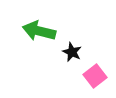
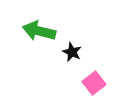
pink square: moved 1 px left, 7 px down
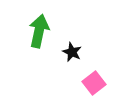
green arrow: rotated 88 degrees clockwise
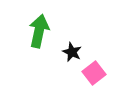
pink square: moved 10 px up
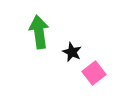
green arrow: moved 1 px down; rotated 20 degrees counterclockwise
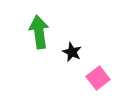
pink square: moved 4 px right, 5 px down
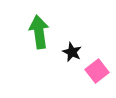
pink square: moved 1 px left, 7 px up
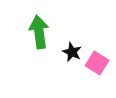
pink square: moved 8 px up; rotated 20 degrees counterclockwise
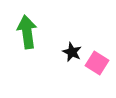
green arrow: moved 12 px left
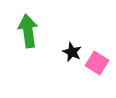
green arrow: moved 1 px right, 1 px up
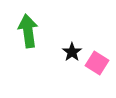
black star: rotated 12 degrees clockwise
